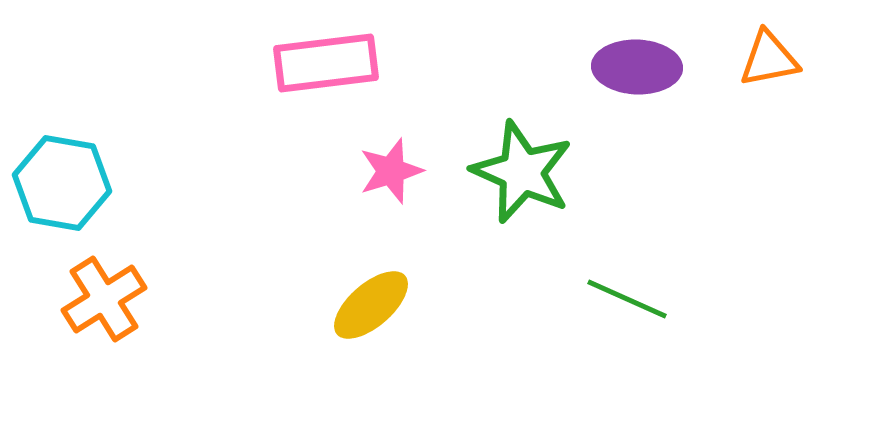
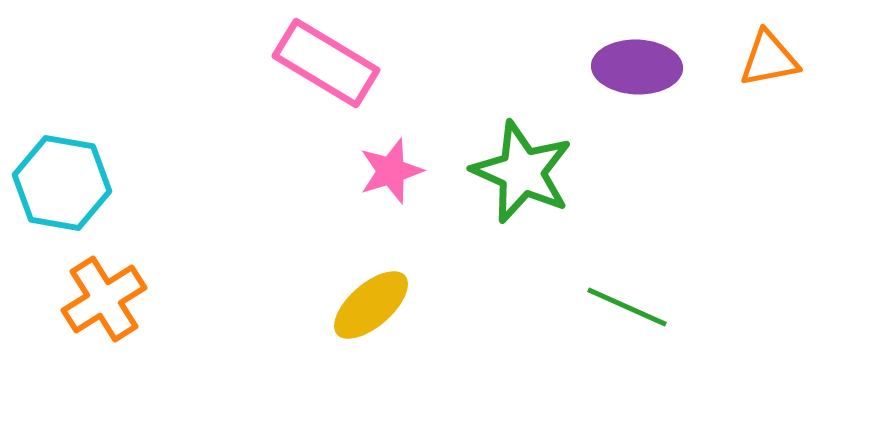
pink rectangle: rotated 38 degrees clockwise
green line: moved 8 px down
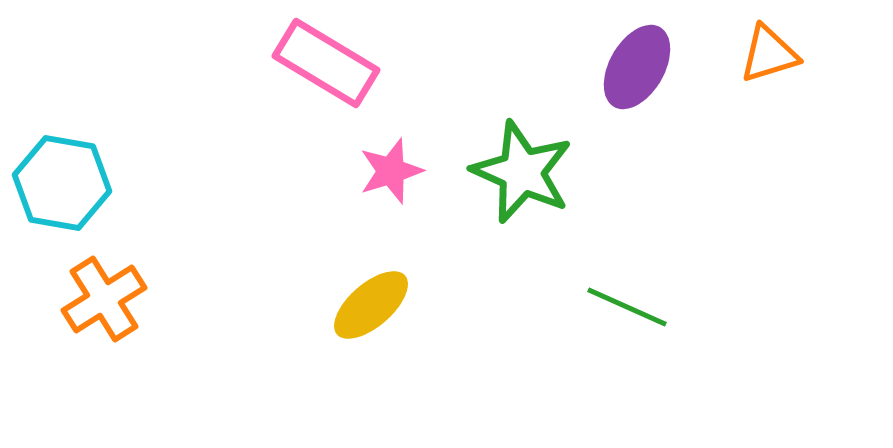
orange triangle: moved 5 px up; rotated 6 degrees counterclockwise
purple ellipse: rotated 62 degrees counterclockwise
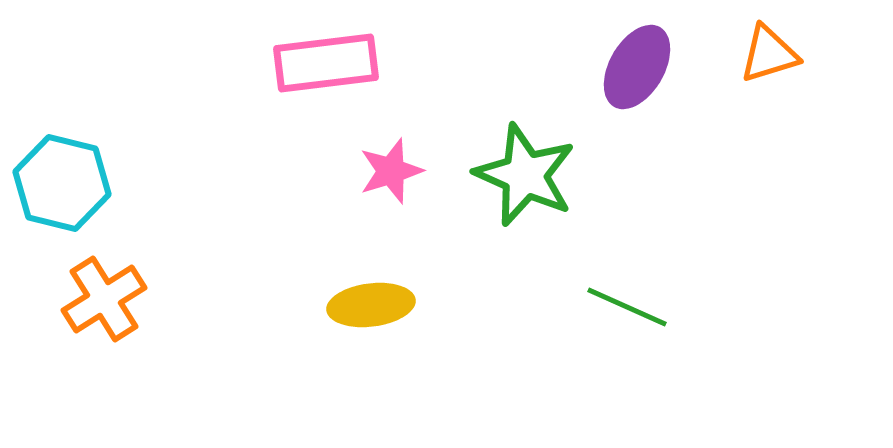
pink rectangle: rotated 38 degrees counterclockwise
green star: moved 3 px right, 3 px down
cyan hexagon: rotated 4 degrees clockwise
yellow ellipse: rotated 34 degrees clockwise
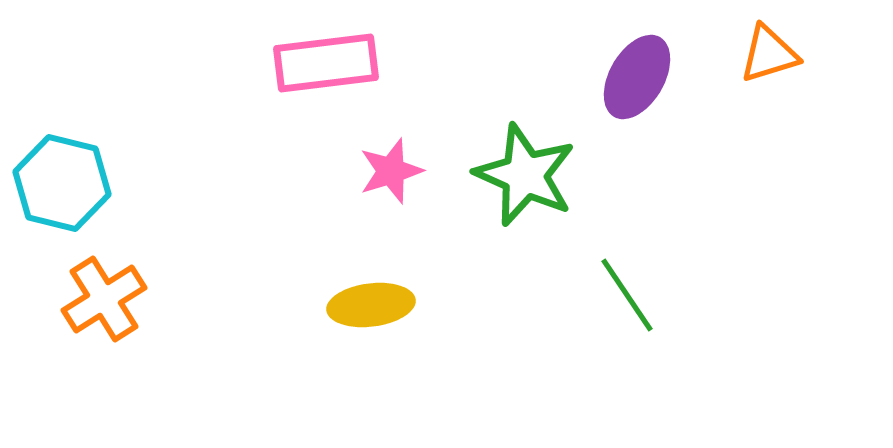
purple ellipse: moved 10 px down
green line: moved 12 px up; rotated 32 degrees clockwise
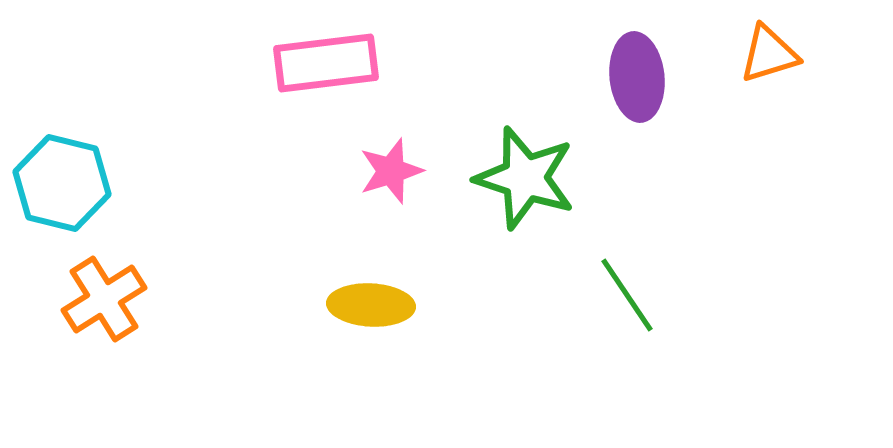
purple ellipse: rotated 36 degrees counterclockwise
green star: moved 3 px down; rotated 6 degrees counterclockwise
yellow ellipse: rotated 10 degrees clockwise
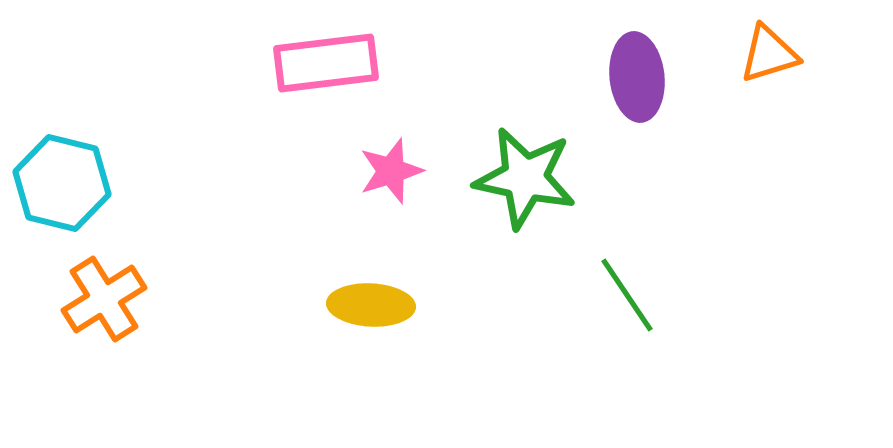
green star: rotated 6 degrees counterclockwise
